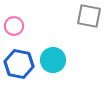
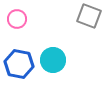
gray square: rotated 10 degrees clockwise
pink circle: moved 3 px right, 7 px up
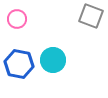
gray square: moved 2 px right
